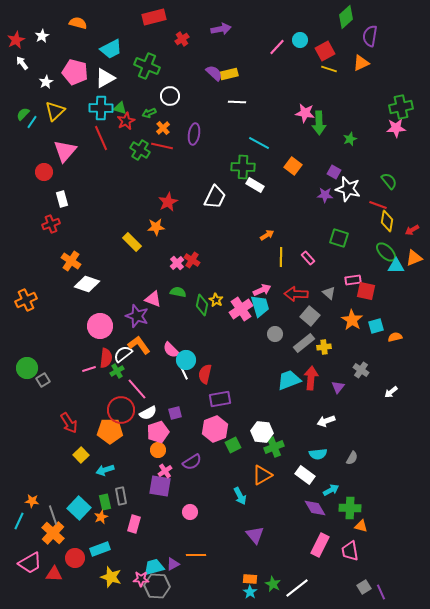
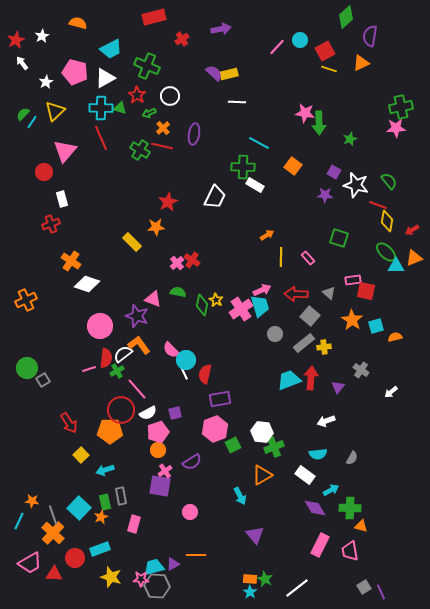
red star at (126, 121): moved 11 px right, 26 px up; rotated 12 degrees counterclockwise
white star at (348, 189): moved 8 px right, 4 px up
green star at (273, 584): moved 8 px left, 5 px up
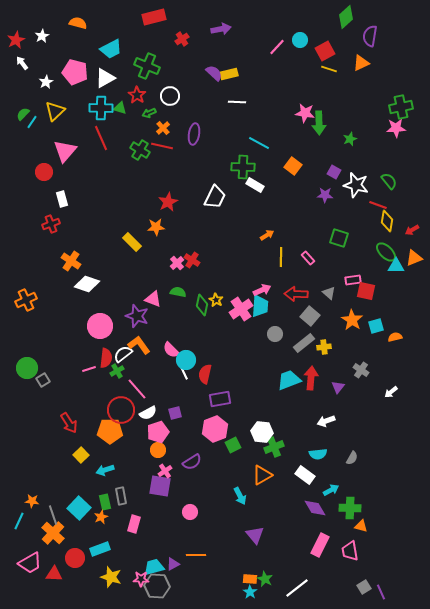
cyan trapezoid at (260, 306): rotated 20 degrees clockwise
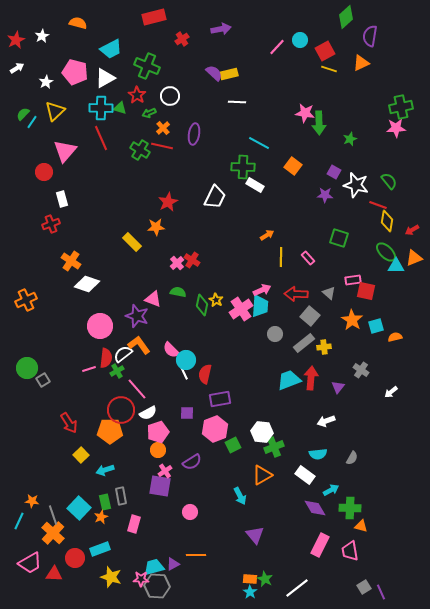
white arrow at (22, 63): moved 5 px left, 5 px down; rotated 96 degrees clockwise
purple square at (175, 413): moved 12 px right; rotated 16 degrees clockwise
